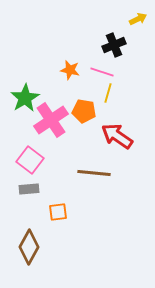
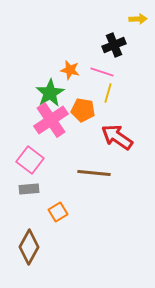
yellow arrow: rotated 24 degrees clockwise
green star: moved 25 px right, 5 px up
orange pentagon: moved 1 px left, 1 px up
red arrow: moved 1 px down
orange square: rotated 24 degrees counterclockwise
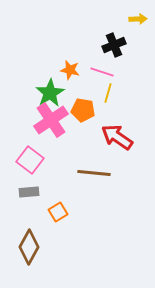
gray rectangle: moved 3 px down
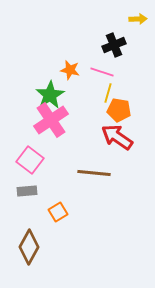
green star: moved 2 px down
orange pentagon: moved 36 px right
gray rectangle: moved 2 px left, 1 px up
